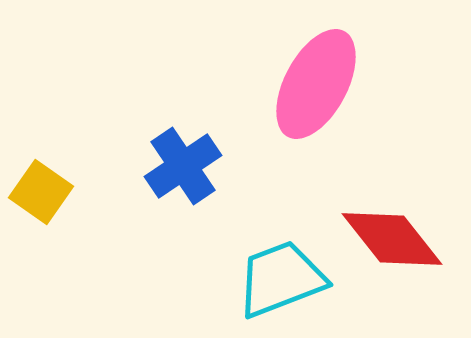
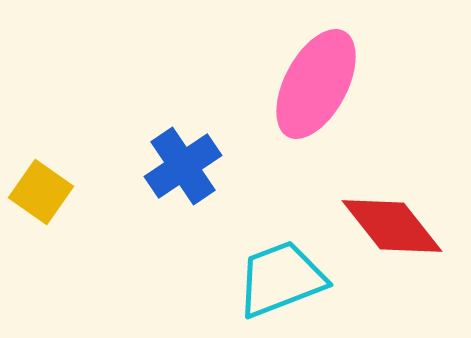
red diamond: moved 13 px up
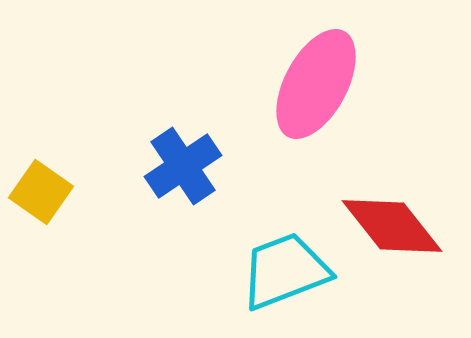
cyan trapezoid: moved 4 px right, 8 px up
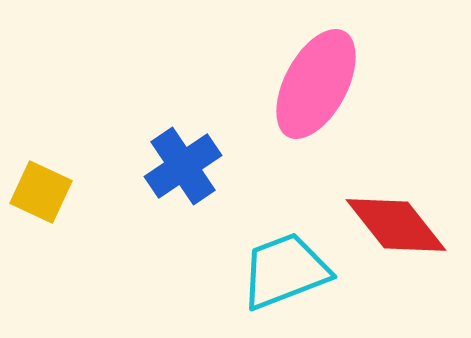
yellow square: rotated 10 degrees counterclockwise
red diamond: moved 4 px right, 1 px up
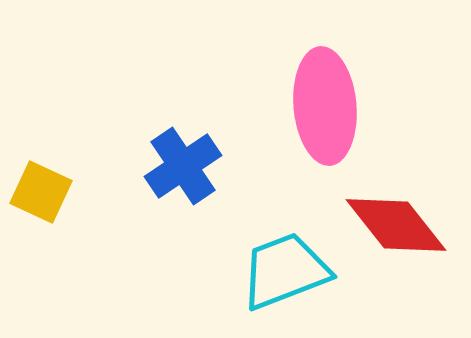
pink ellipse: moved 9 px right, 22 px down; rotated 33 degrees counterclockwise
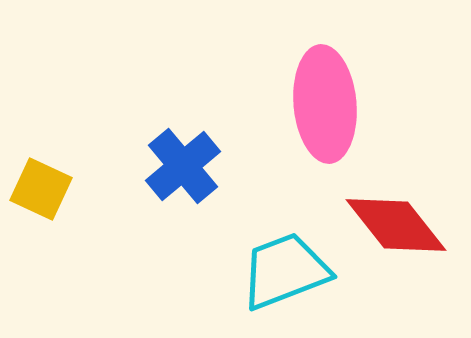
pink ellipse: moved 2 px up
blue cross: rotated 6 degrees counterclockwise
yellow square: moved 3 px up
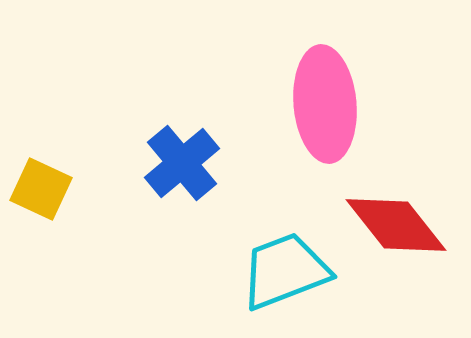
blue cross: moved 1 px left, 3 px up
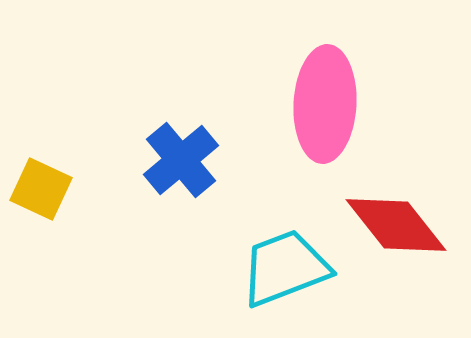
pink ellipse: rotated 8 degrees clockwise
blue cross: moved 1 px left, 3 px up
cyan trapezoid: moved 3 px up
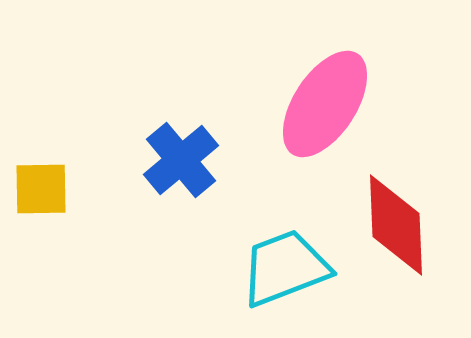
pink ellipse: rotated 30 degrees clockwise
yellow square: rotated 26 degrees counterclockwise
red diamond: rotated 36 degrees clockwise
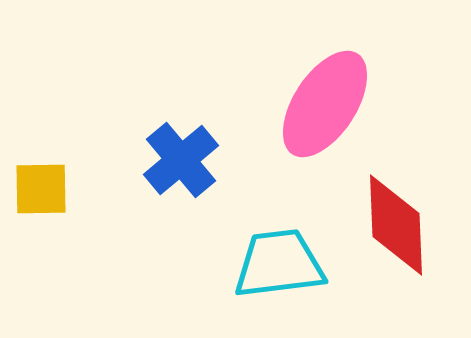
cyan trapezoid: moved 6 px left, 4 px up; rotated 14 degrees clockwise
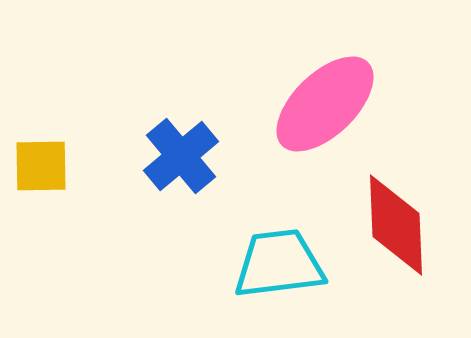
pink ellipse: rotated 13 degrees clockwise
blue cross: moved 4 px up
yellow square: moved 23 px up
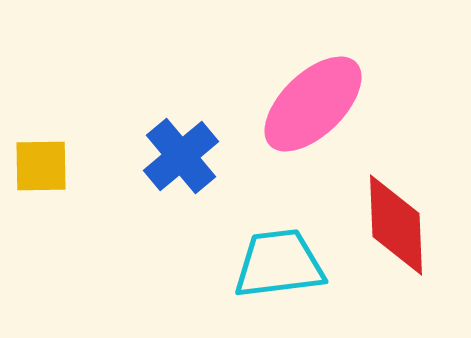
pink ellipse: moved 12 px left
